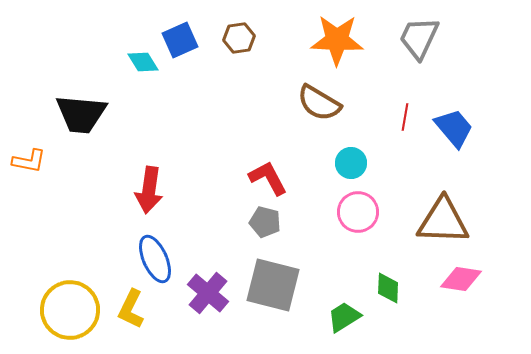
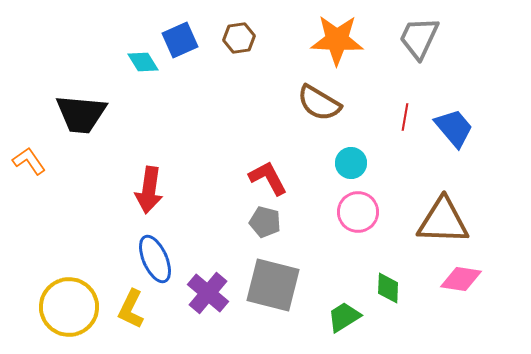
orange L-shape: rotated 136 degrees counterclockwise
yellow circle: moved 1 px left, 3 px up
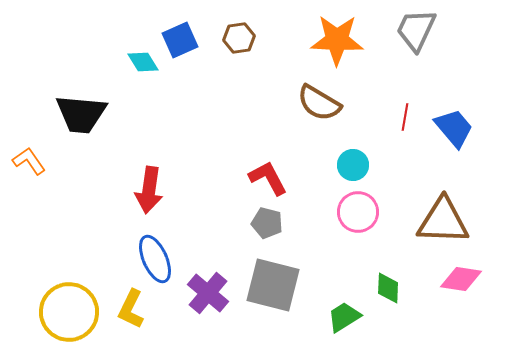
gray trapezoid: moved 3 px left, 8 px up
cyan circle: moved 2 px right, 2 px down
gray pentagon: moved 2 px right, 1 px down
yellow circle: moved 5 px down
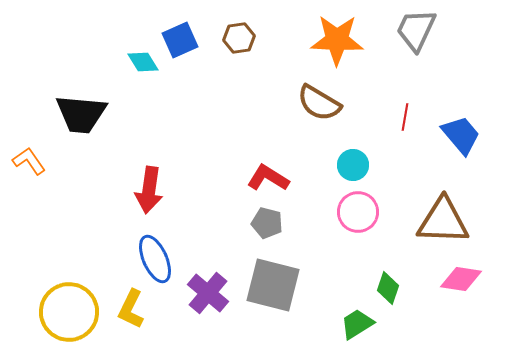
blue trapezoid: moved 7 px right, 7 px down
red L-shape: rotated 30 degrees counterclockwise
green diamond: rotated 16 degrees clockwise
green trapezoid: moved 13 px right, 7 px down
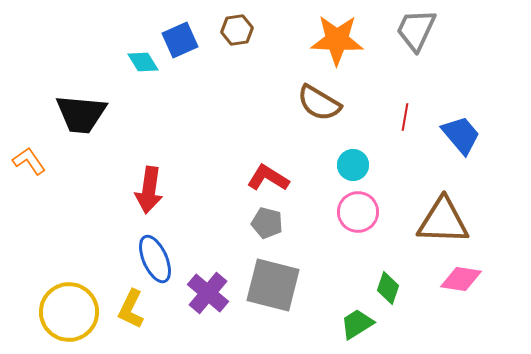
brown hexagon: moved 2 px left, 8 px up
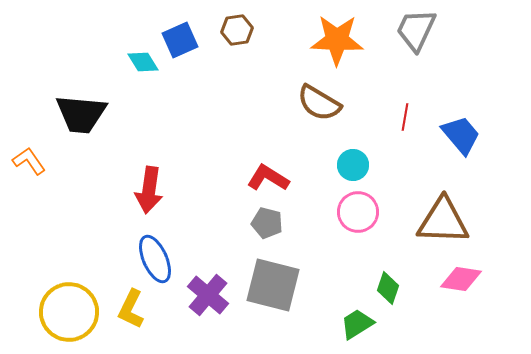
purple cross: moved 2 px down
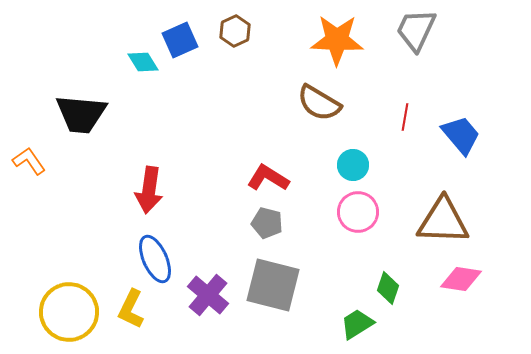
brown hexagon: moved 2 px left, 1 px down; rotated 16 degrees counterclockwise
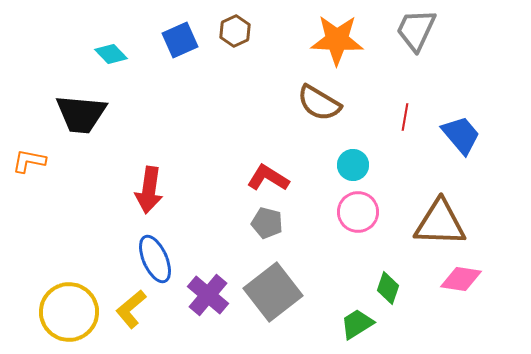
cyan diamond: moved 32 px left, 8 px up; rotated 12 degrees counterclockwise
orange L-shape: rotated 44 degrees counterclockwise
brown triangle: moved 3 px left, 2 px down
gray square: moved 7 px down; rotated 38 degrees clockwise
yellow L-shape: rotated 24 degrees clockwise
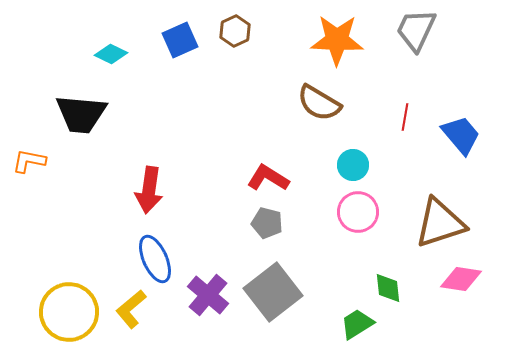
cyan diamond: rotated 20 degrees counterclockwise
brown triangle: rotated 20 degrees counterclockwise
green diamond: rotated 24 degrees counterclockwise
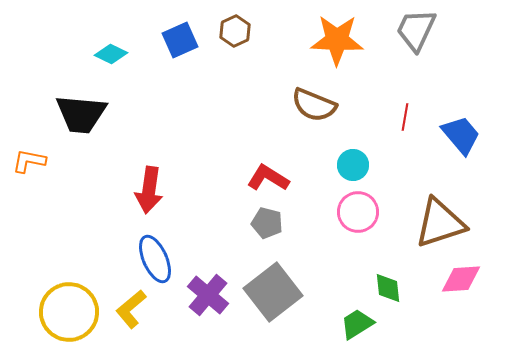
brown semicircle: moved 5 px left, 2 px down; rotated 9 degrees counterclockwise
pink diamond: rotated 12 degrees counterclockwise
